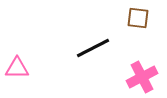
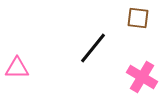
black line: rotated 24 degrees counterclockwise
pink cross: rotated 32 degrees counterclockwise
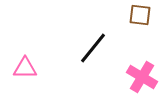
brown square: moved 2 px right, 3 px up
pink triangle: moved 8 px right
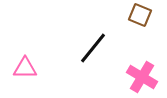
brown square: rotated 15 degrees clockwise
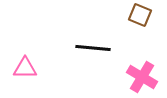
black line: rotated 56 degrees clockwise
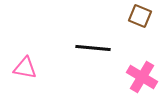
brown square: moved 1 px down
pink triangle: rotated 10 degrees clockwise
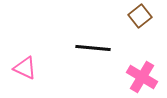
brown square: rotated 30 degrees clockwise
pink triangle: rotated 15 degrees clockwise
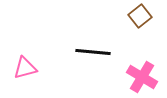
black line: moved 4 px down
pink triangle: rotated 40 degrees counterclockwise
